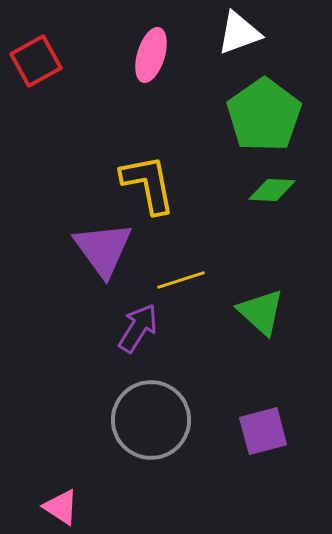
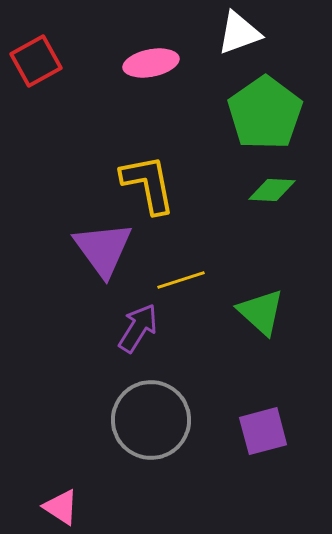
pink ellipse: moved 8 px down; rotated 62 degrees clockwise
green pentagon: moved 1 px right, 2 px up
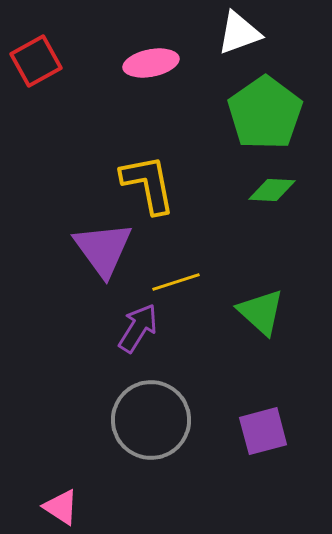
yellow line: moved 5 px left, 2 px down
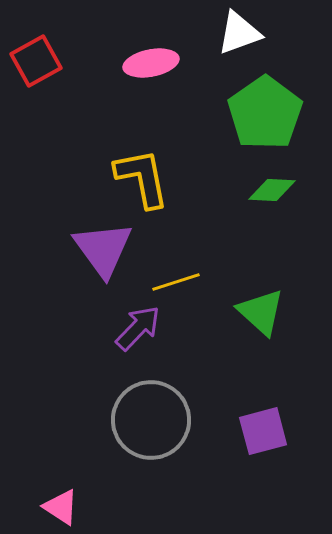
yellow L-shape: moved 6 px left, 6 px up
purple arrow: rotated 12 degrees clockwise
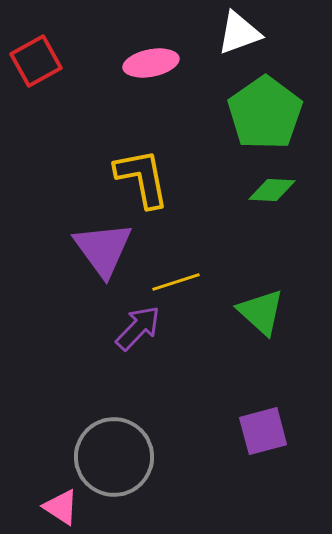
gray circle: moved 37 px left, 37 px down
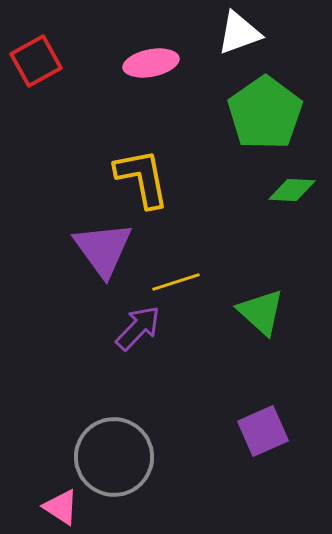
green diamond: moved 20 px right
purple square: rotated 9 degrees counterclockwise
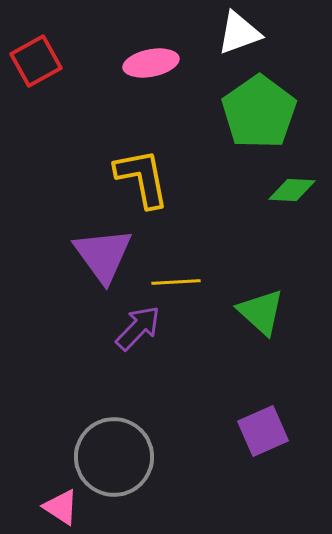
green pentagon: moved 6 px left, 1 px up
purple triangle: moved 6 px down
yellow line: rotated 15 degrees clockwise
